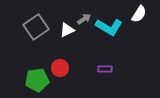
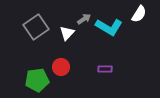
white triangle: moved 3 px down; rotated 21 degrees counterclockwise
red circle: moved 1 px right, 1 px up
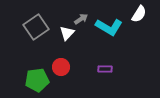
gray arrow: moved 3 px left
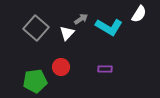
gray square: moved 1 px down; rotated 15 degrees counterclockwise
green pentagon: moved 2 px left, 1 px down
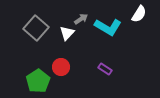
cyan L-shape: moved 1 px left
purple rectangle: rotated 32 degrees clockwise
green pentagon: moved 3 px right; rotated 25 degrees counterclockwise
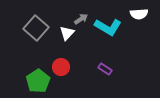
white semicircle: rotated 54 degrees clockwise
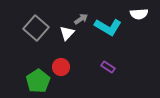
purple rectangle: moved 3 px right, 2 px up
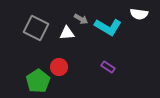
white semicircle: rotated 12 degrees clockwise
gray arrow: rotated 64 degrees clockwise
gray square: rotated 15 degrees counterclockwise
white triangle: rotated 42 degrees clockwise
red circle: moved 2 px left
